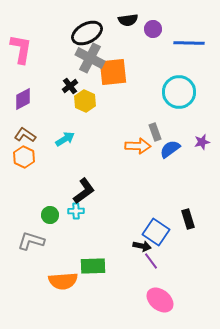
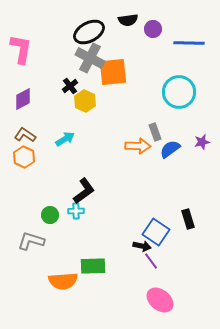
black ellipse: moved 2 px right, 1 px up
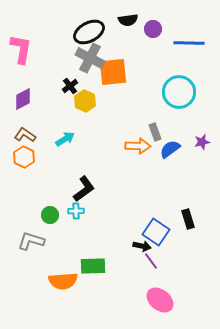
black L-shape: moved 2 px up
